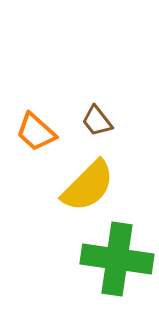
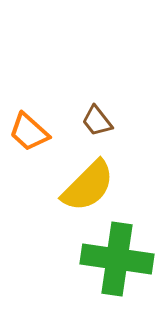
orange trapezoid: moved 7 px left
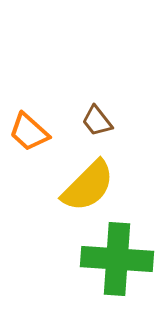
green cross: rotated 4 degrees counterclockwise
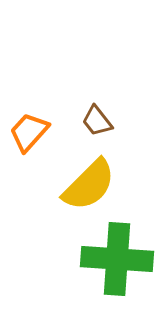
orange trapezoid: rotated 90 degrees clockwise
yellow semicircle: moved 1 px right, 1 px up
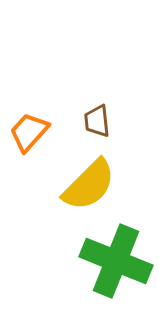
brown trapezoid: rotated 32 degrees clockwise
green cross: moved 1 px left, 2 px down; rotated 18 degrees clockwise
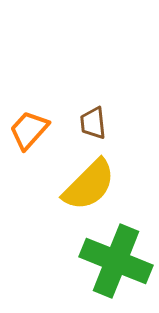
brown trapezoid: moved 4 px left, 2 px down
orange trapezoid: moved 2 px up
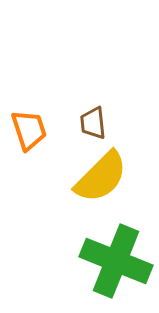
orange trapezoid: rotated 120 degrees clockwise
yellow semicircle: moved 12 px right, 8 px up
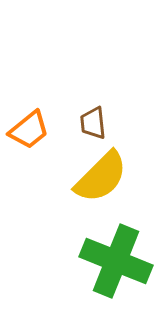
orange trapezoid: rotated 69 degrees clockwise
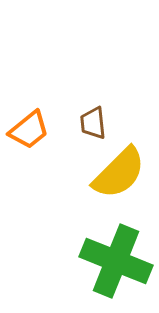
yellow semicircle: moved 18 px right, 4 px up
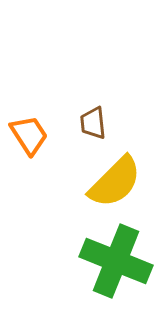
orange trapezoid: moved 5 px down; rotated 84 degrees counterclockwise
yellow semicircle: moved 4 px left, 9 px down
